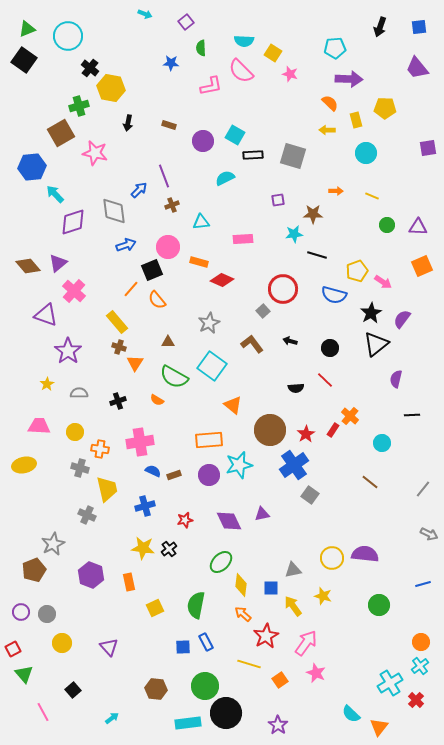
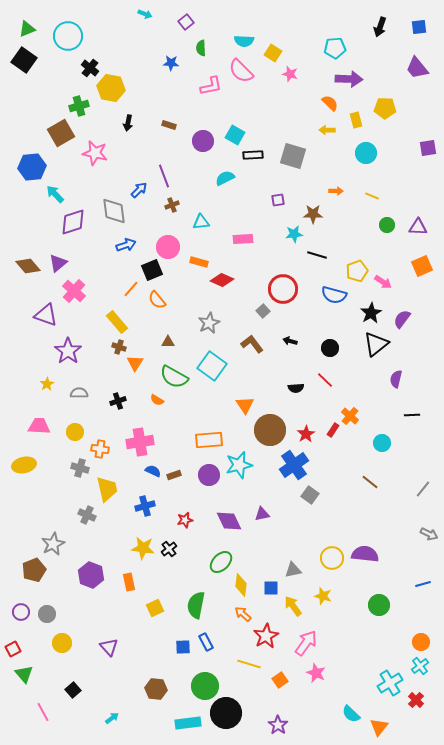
orange triangle at (233, 405): moved 12 px right; rotated 18 degrees clockwise
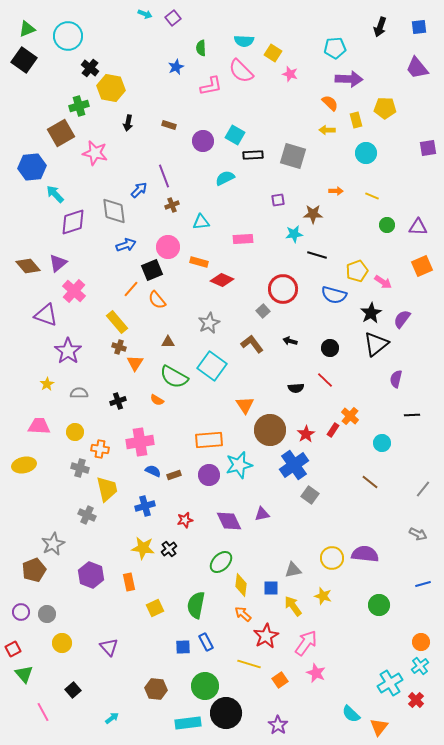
purple square at (186, 22): moved 13 px left, 4 px up
blue star at (171, 63): moved 5 px right, 4 px down; rotated 28 degrees counterclockwise
gray arrow at (429, 534): moved 11 px left
